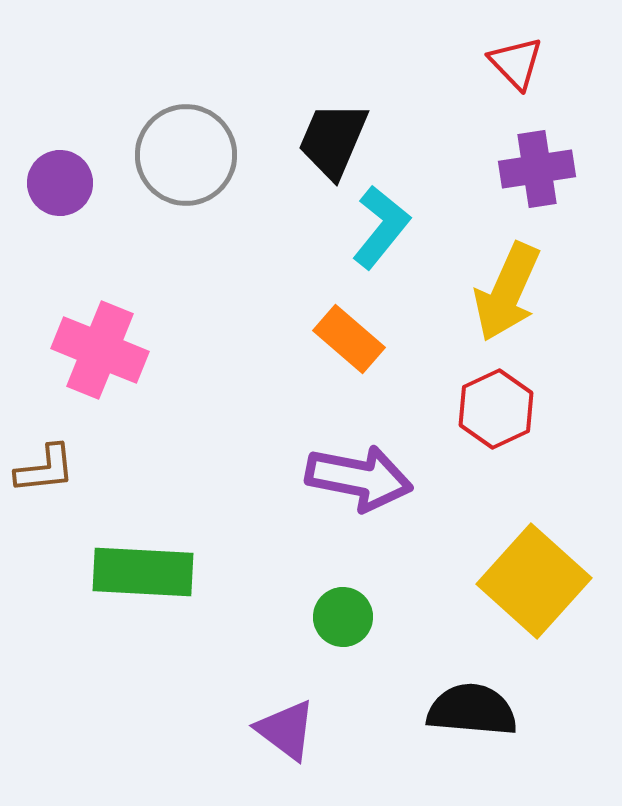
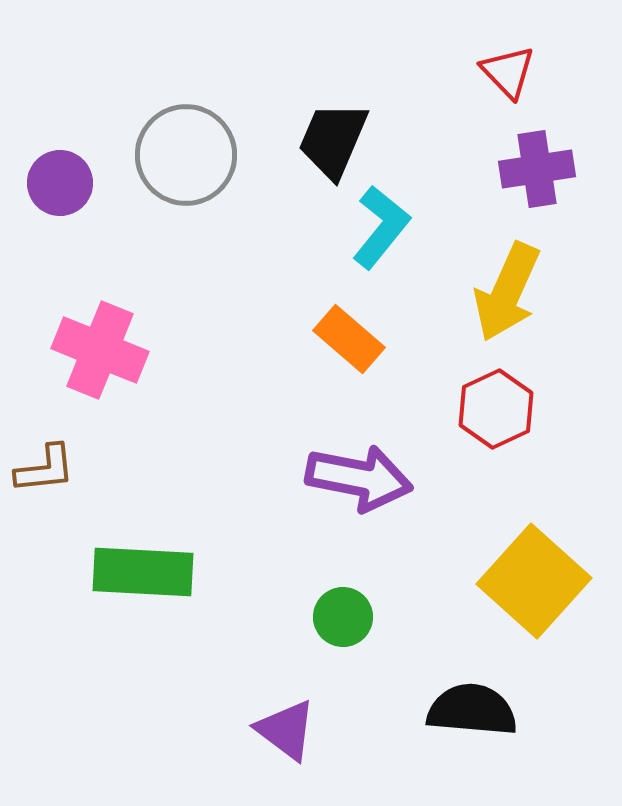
red triangle: moved 8 px left, 9 px down
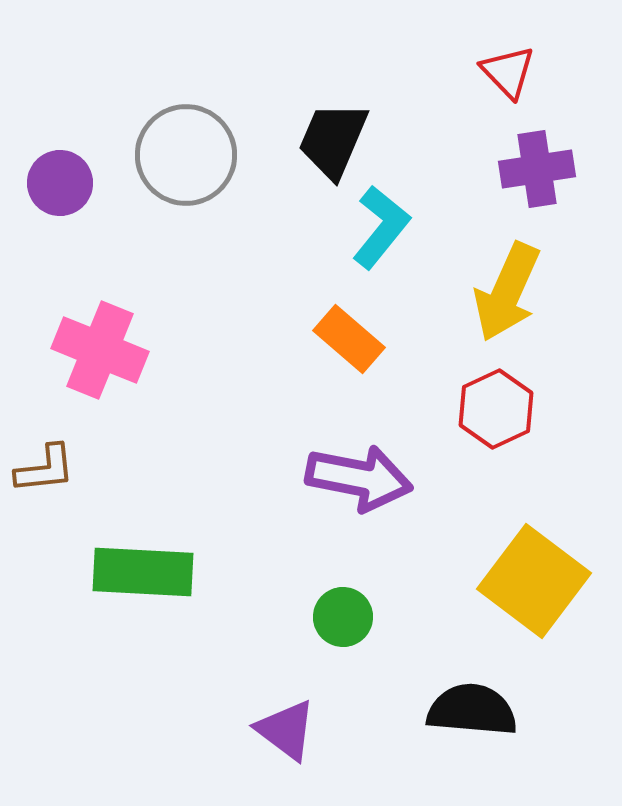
yellow square: rotated 5 degrees counterclockwise
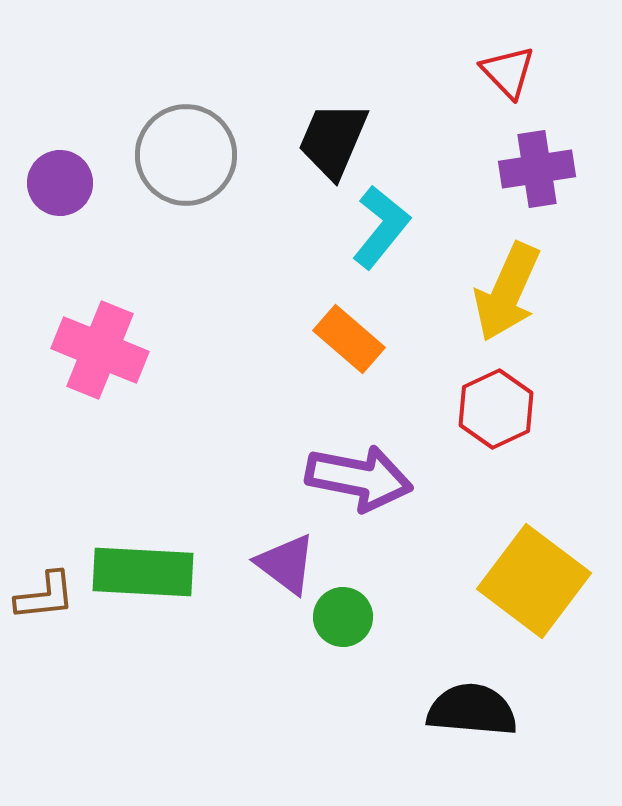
brown L-shape: moved 127 px down
purple triangle: moved 166 px up
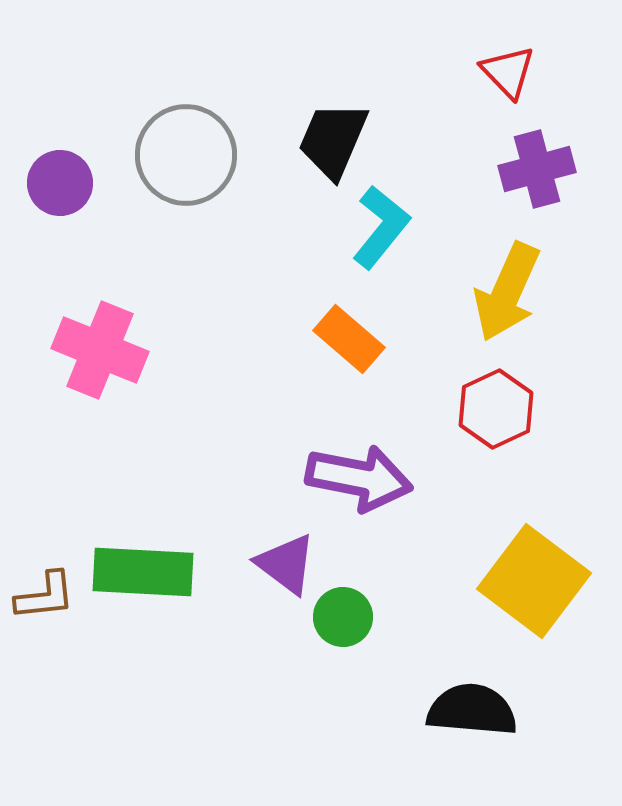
purple cross: rotated 6 degrees counterclockwise
